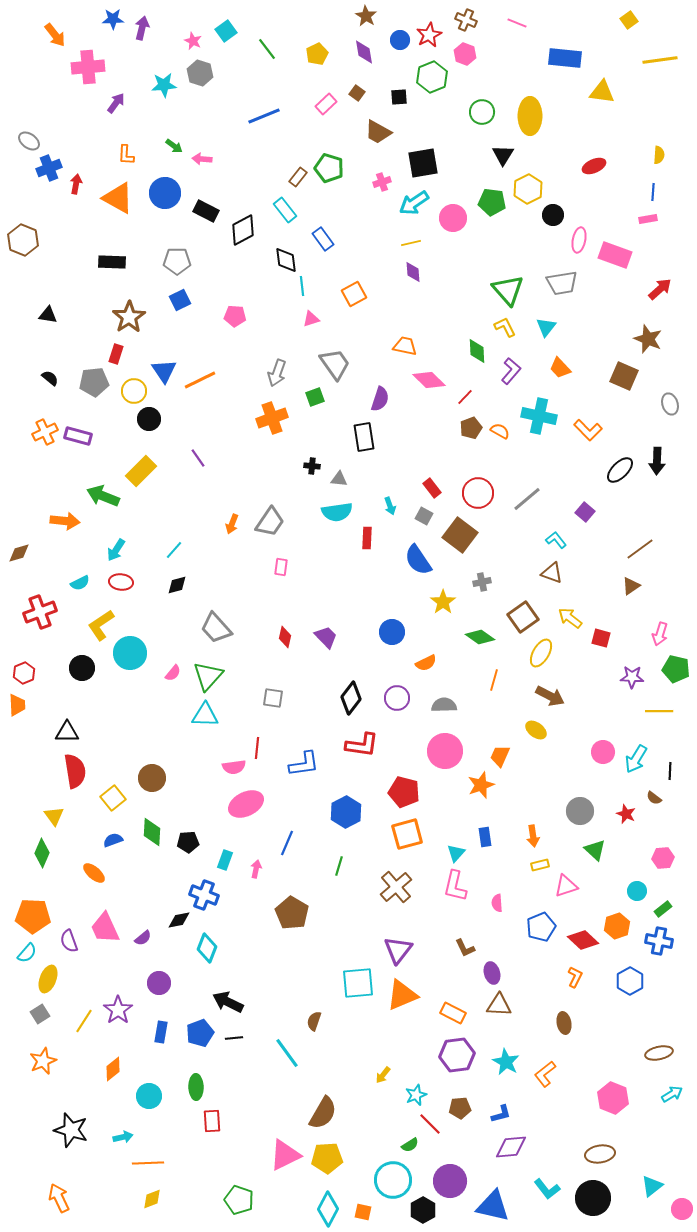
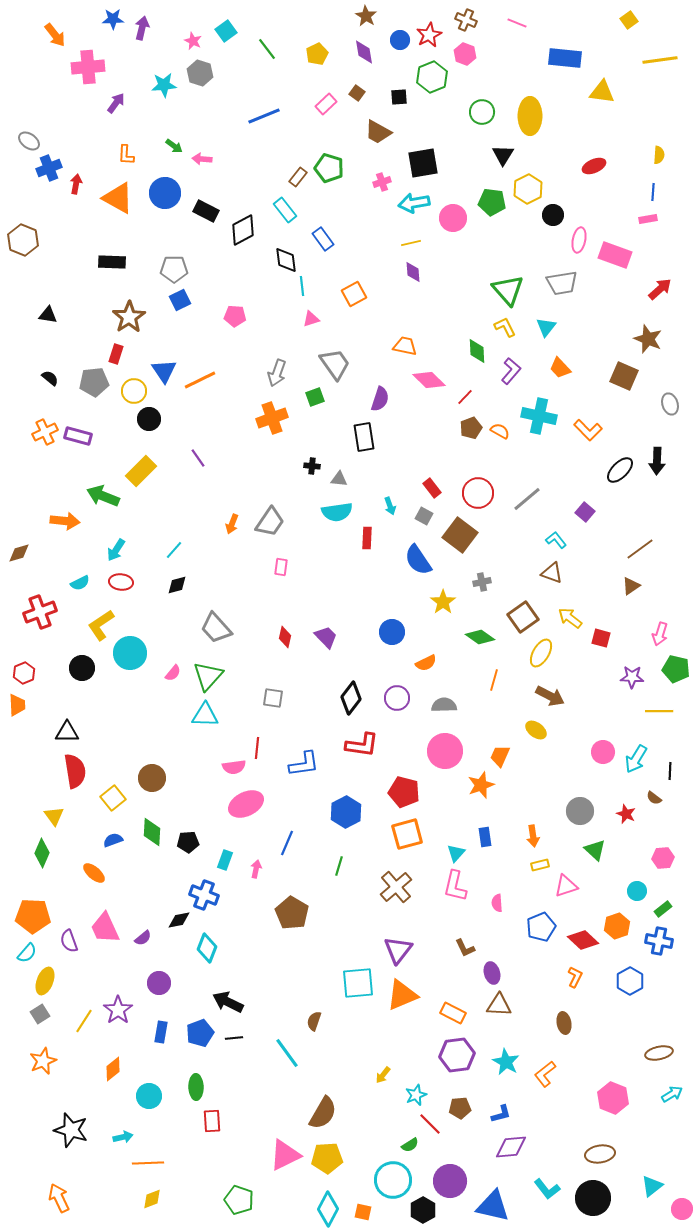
cyan arrow at (414, 203): rotated 24 degrees clockwise
gray pentagon at (177, 261): moved 3 px left, 8 px down
yellow ellipse at (48, 979): moved 3 px left, 2 px down
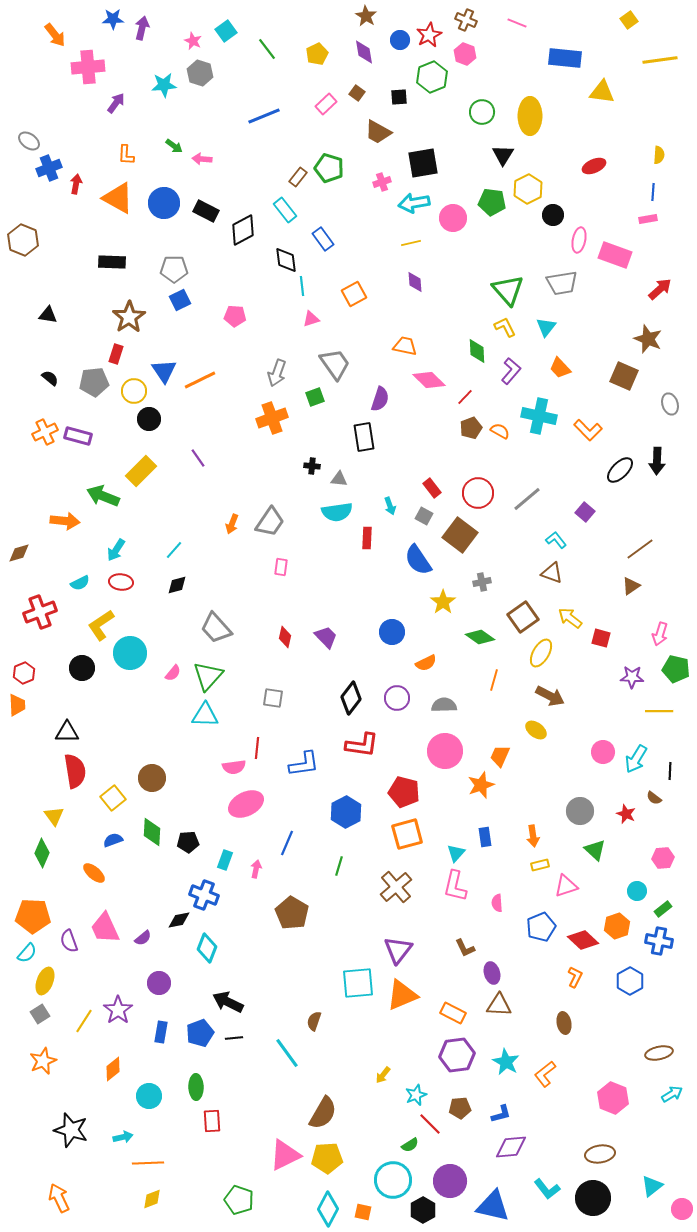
blue circle at (165, 193): moved 1 px left, 10 px down
purple diamond at (413, 272): moved 2 px right, 10 px down
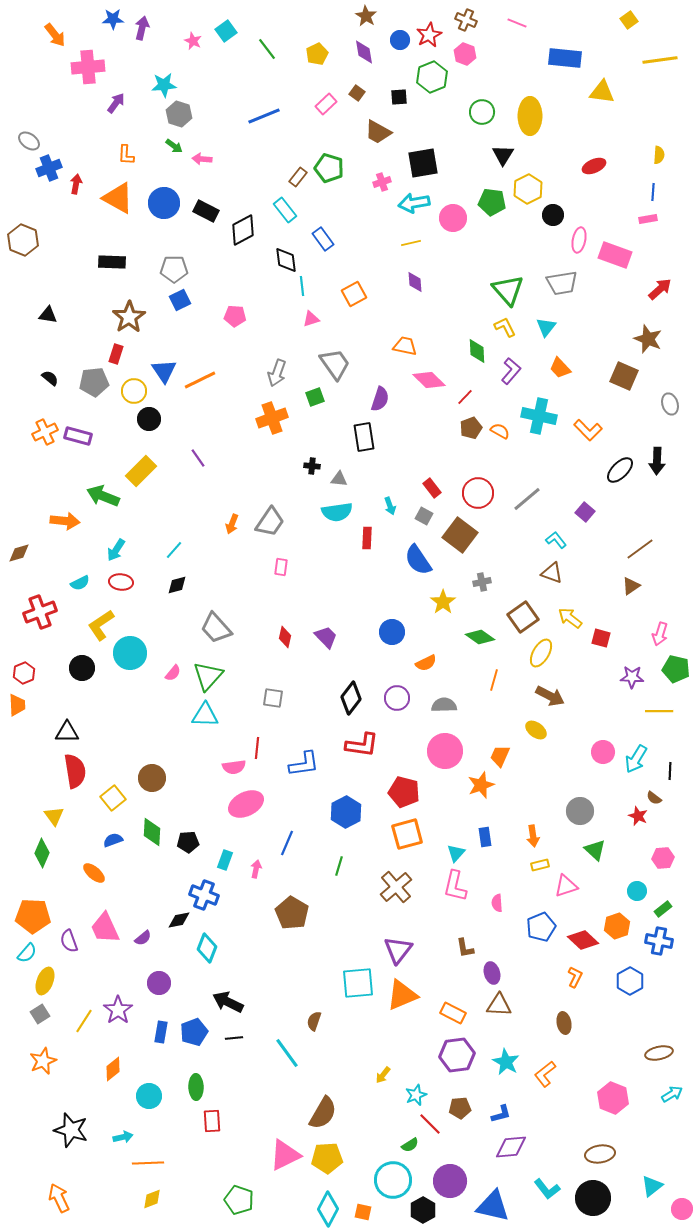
gray hexagon at (200, 73): moved 21 px left, 41 px down
red star at (626, 814): moved 12 px right, 2 px down
brown L-shape at (465, 948): rotated 15 degrees clockwise
blue pentagon at (200, 1033): moved 6 px left, 1 px up
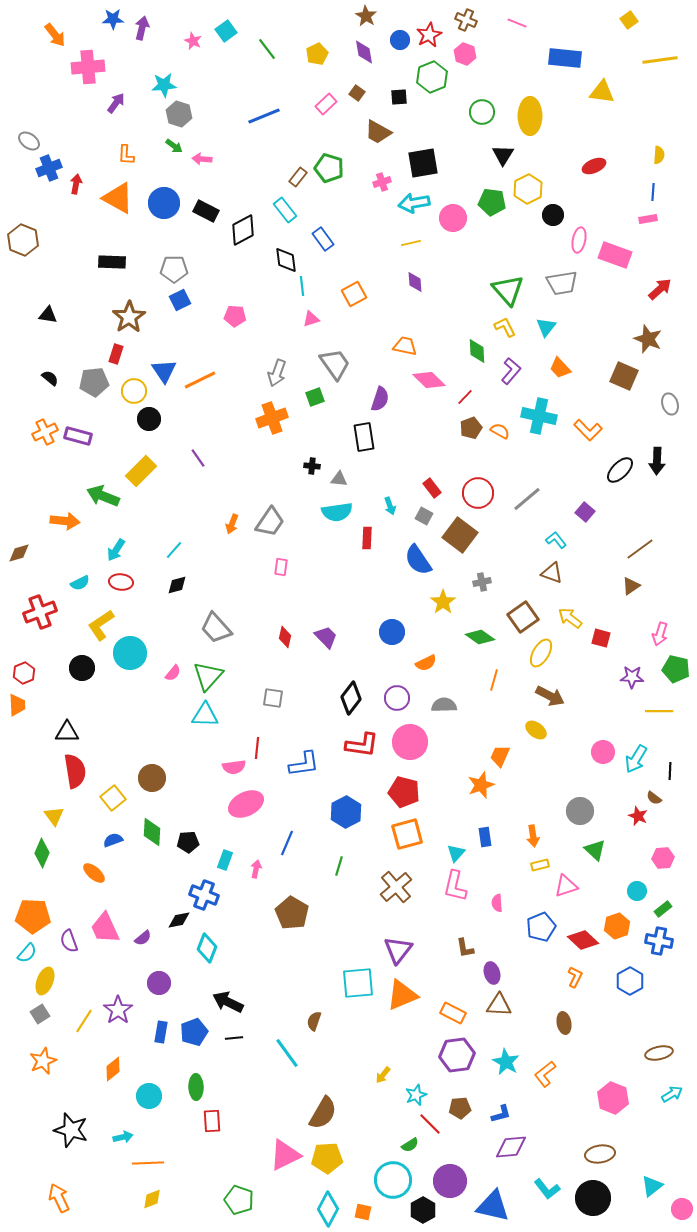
pink circle at (445, 751): moved 35 px left, 9 px up
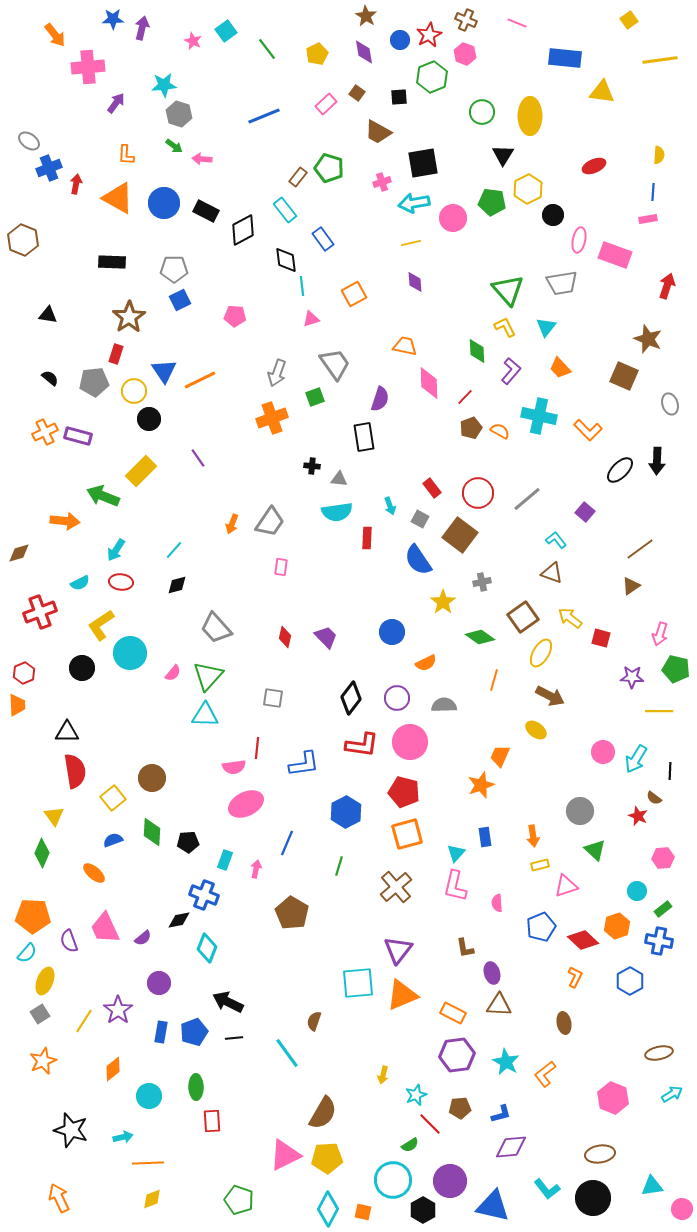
red arrow at (660, 289): moved 7 px right, 3 px up; rotated 30 degrees counterclockwise
pink diamond at (429, 380): moved 3 px down; rotated 44 degrees clockwise
gray square at (424, 516): moved 4 px left, 3 px down
yellow arrow at (383, 1075): rotated 24 degrees counterclockwise
cyan triangle at (652, 1186): rotated 30 degrees clockwise
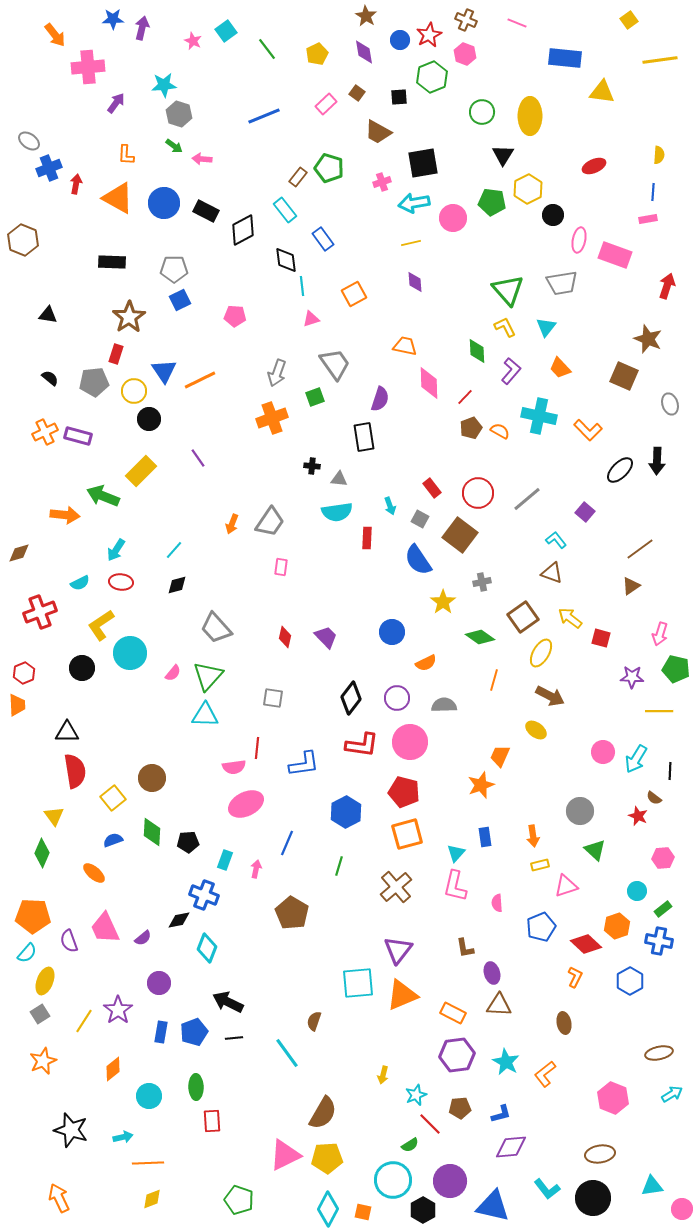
orange arrow at (65, 521): moved 6 px up
red diamond at (583, 940): moved 3 px right, 4 px down
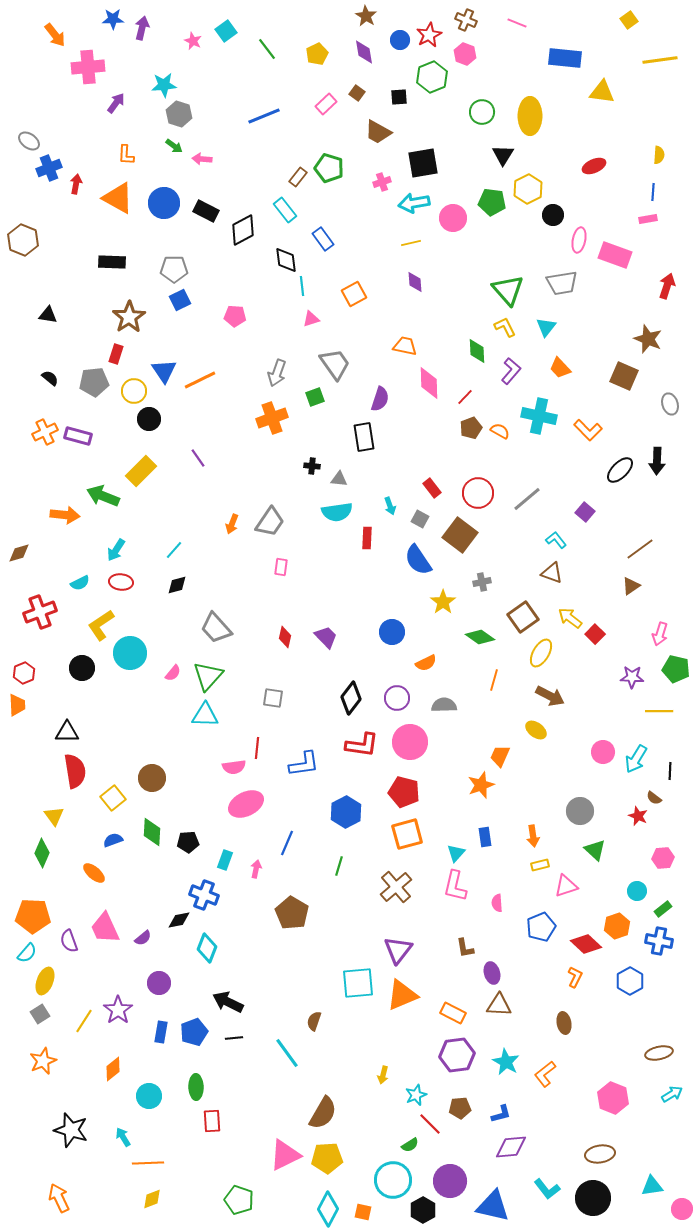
red square at (601, 638): moved 6 px left, 4 px up; rotated 30 degrees clockwise
cyan arrow at (123, 1137): rotated 108 degrees counterclockwise
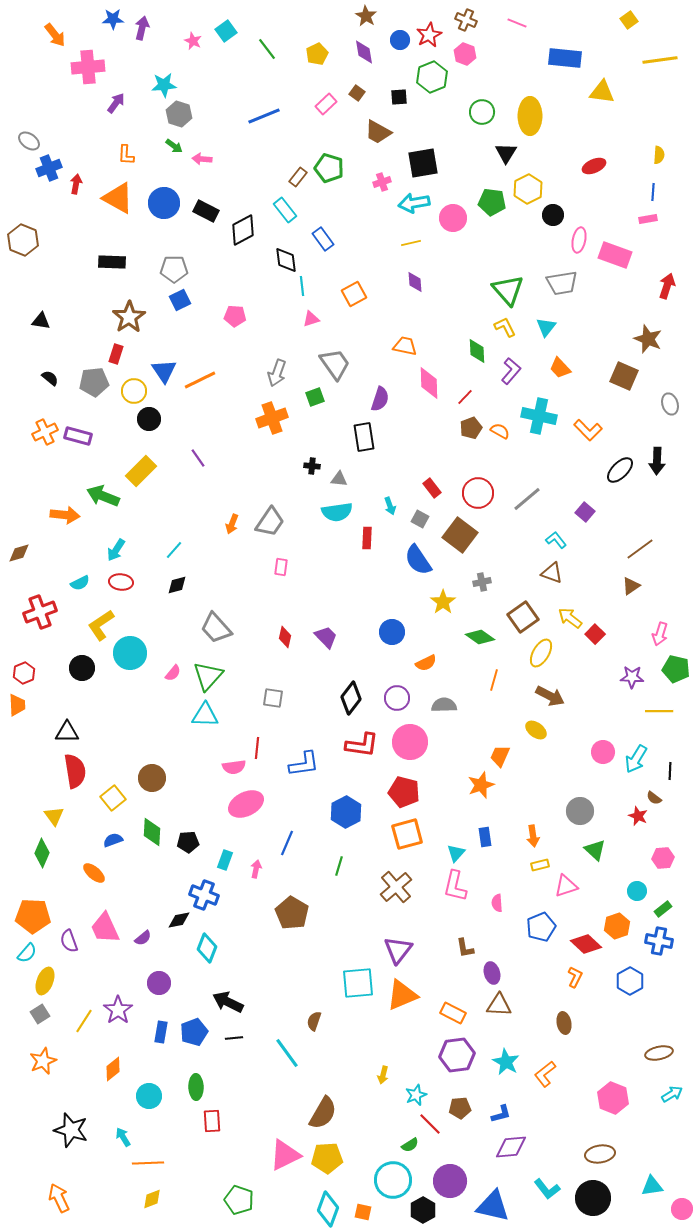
black triangle at (503, 155): moved 3 px right, 2 px up
black triangle at (48, 315): moved 7 px left, 6 px down
cyan diamond at (328, 1209): rotated 8 degrees counterclockwise
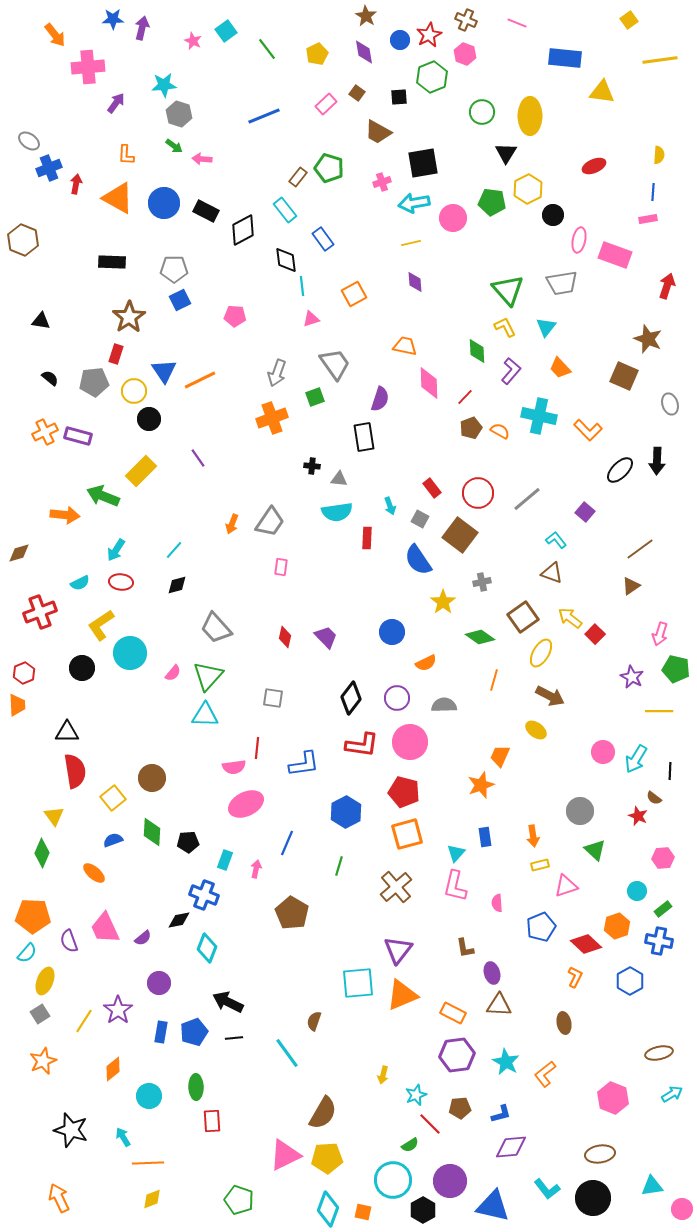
purple star at (632, 677): rotated 25 degrees clockwise
